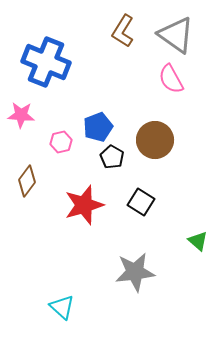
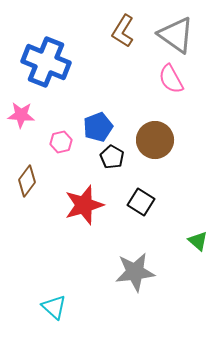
cyan triangle: moved 8 px left
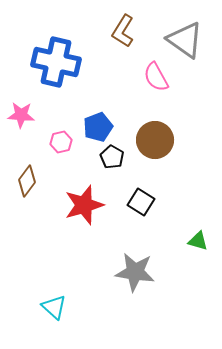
gray triangle: moved 9 px right, 5 px down
blue cross: moved 10 px right; rotated 9 degrees counterclockwise
pink semicircle: moved 15 px left, 2 px up
green triangle: rotated 25 degrees counterclockwise
gray star: rotated 15 degrees clockwise
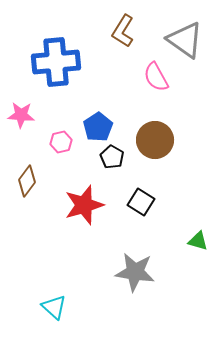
blue cross: rotated 18 degrees counterclockwise
blue pentagon: rotated 12 degrees counterclockwise
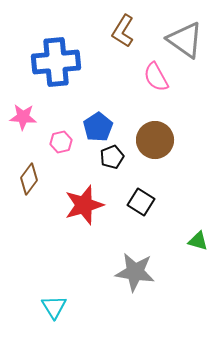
pink star: moved 2 px right, 2 px down
black pentagon: rotated 20 degrees clockwise
brown diamond: moved 2 px right, 2 px up
cyan triangle: rotated 16 degrees clockwise
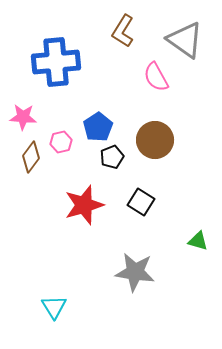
brown diamond: moved 2 px right, 22 px up
